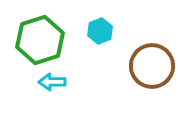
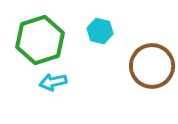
cyan hexagon: rotated 25 degrees counterclockwise
cyan arrow: moved 1 px right; rotated 12 degrees counterclockwise
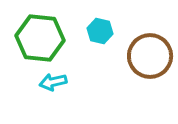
green hexagon: moved 2 px up; rotated 24 degrees clockwise
brown circle: moved 2 px left, 10 px up
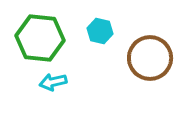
brown circle: moved 2 px down
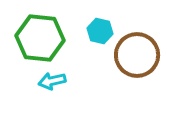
brown circle: moved 13 px left, 3 px up
cyan arrow: moved 1 px left, 1 px up
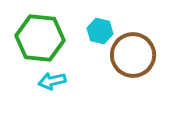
brown circle: moved 4 px left
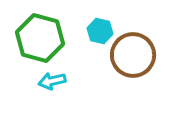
green hexagon: rotated 9 degrees clockwise
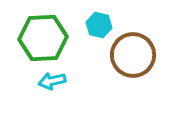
cyan hexagon: moved 1 px left, 6 px up
green hexagon: moved 3 px right; rotated 18 degrees counterclockwise
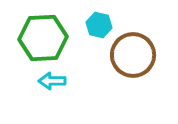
cyan arrow: rotated 12 degrees clockwise
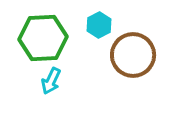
cyan hexagon: rotated 20 degrees clockwise
cyan arrow: moved 1 px left; rotated 64 degrees counterclockwise
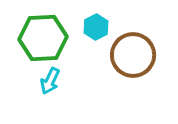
cyan hexagon: moved 3 px left, 2 px down
cyan arrow: moved 1 px left
